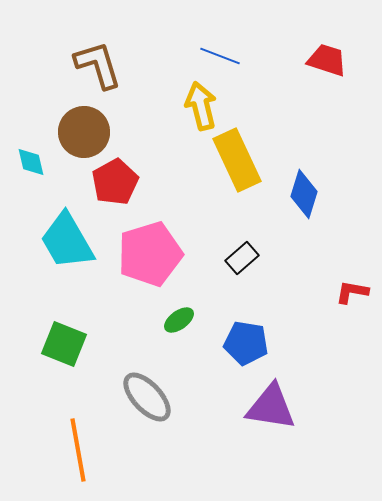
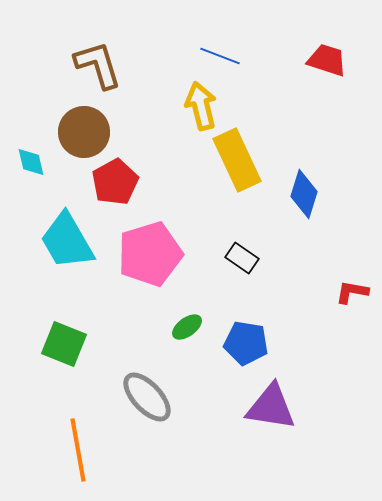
black rectangle: rotated 76 degrees clockwise
green ellipse: moved 8 px right, 7 px down
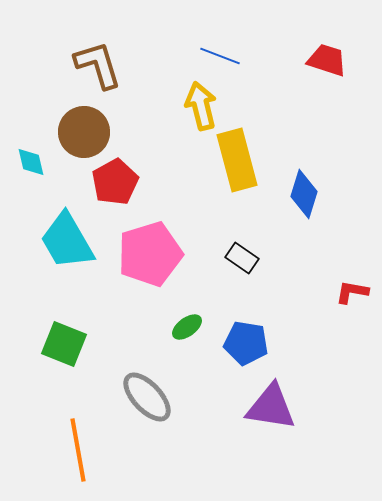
yellow rectangle: rotated 10 degrees clockwise
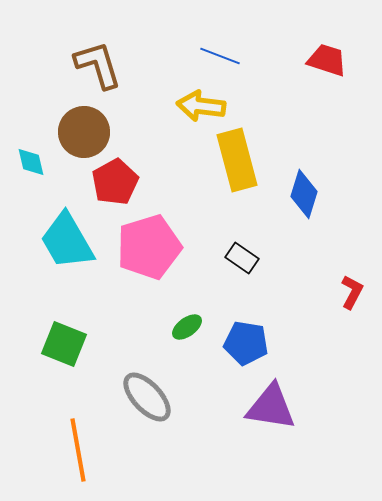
yellow arrow: rotated 69 degrees counterclockwise
pink pentagon: moved 1 px left, 7 px up
red L-shape: rotated 108 degrees clockwise
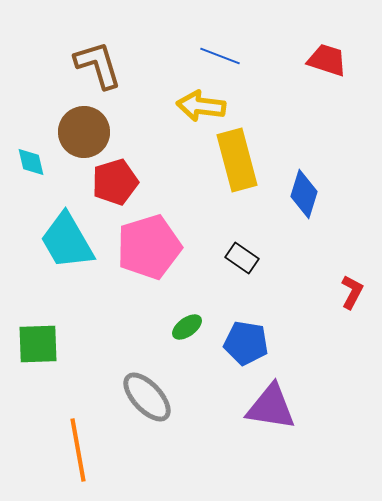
red pentagon: rotated 12 degrees clockwise
green square: moved 26 px left; rotated 24 degrees counterclockwise
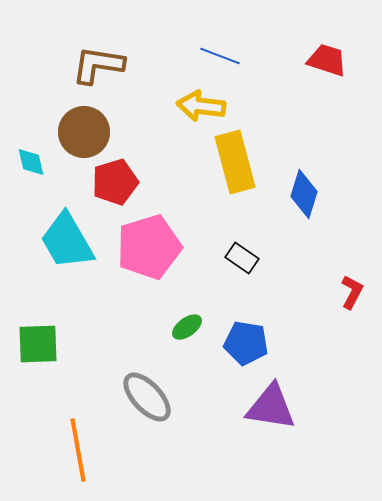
brown L-shape: rotated 64 degrees counterclockwise
yellow rectangle: moved 2 px left, 2 px down
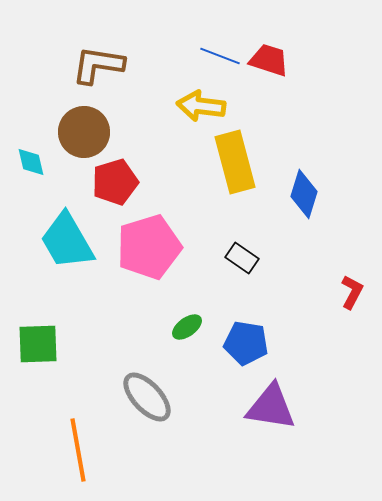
red trapezoid: moved 58 px left
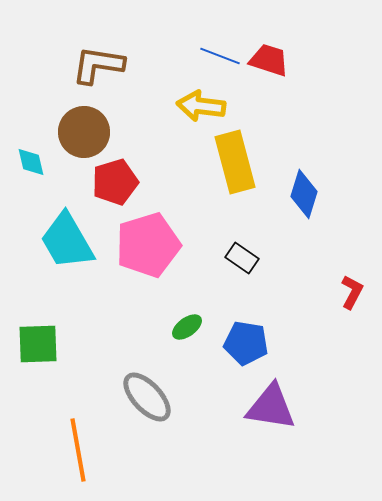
pink pentagon: moved 1 px left, 2 px up
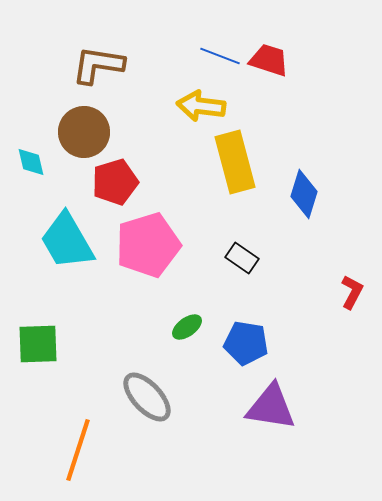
orange line: rotated 28 degrees clockwise
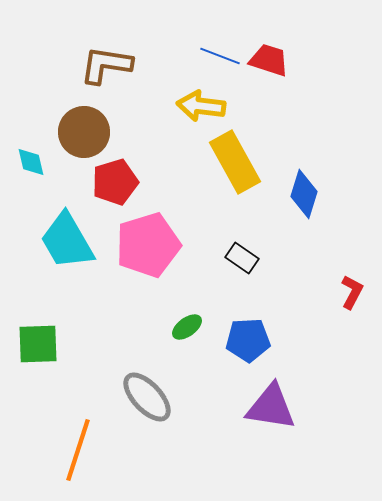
brown L-shape: moved 8 px right
yellow rectangle: rotated 14 degrees counterclockwise
blue pentagon: moved 2 px right, 3 px up; rotated 12 degrees counterclockwise
